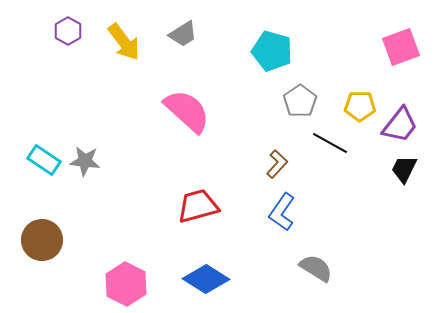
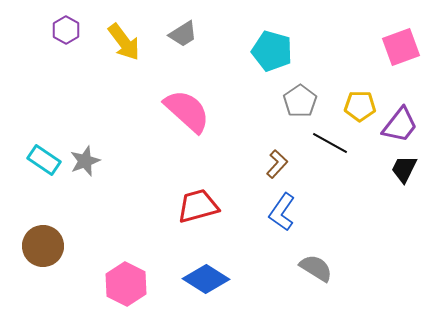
purple hexagon: moved 2 px left, 1 px up
gray star: rotated 28 degrees counterclockwise
brown circle: moved 1 px right, 6 px down
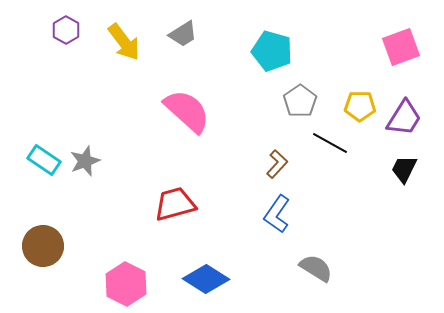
purple trapezoid: moved 4 px right, 7 px up; rotated 6 degrees counterclockwise
red trapezoid: moved 23 px left, 2 px up
blue L-shape: moved 5 px left, 2 px down
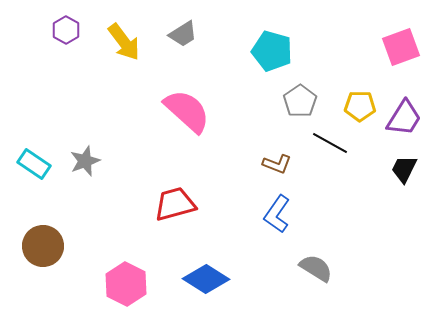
cyan rectangle: moved 10 px left, 4 px down
brown L-shape: rotated 68 degrees clockwise
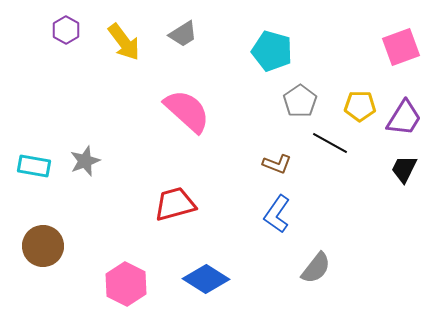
cyan rectangle: moved 2 px down; rotated 24 degrees counterclockwise
gray semicircle: rotated 96 degrees clockwise
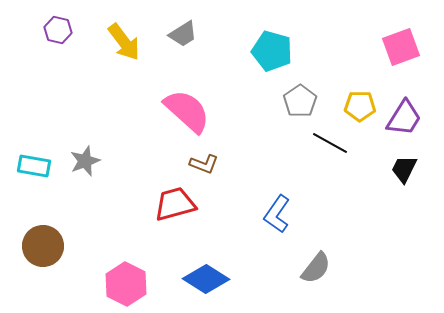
purple hexagon: moved 8 px left; rotated 16 degrees counterclockwise
brown L-shape: moved 73 px left
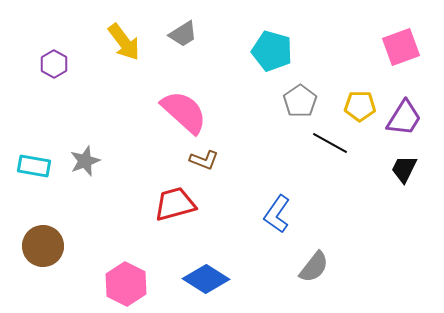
purple hexagon: moved 4 px left, 34 px down; rotated 16 degrees clockwise
pink semicircle: moved 3 px left, 1 px down
brown L-shape: moved 4 px up
gray semicircle: moved 2 px left, 1 px up
